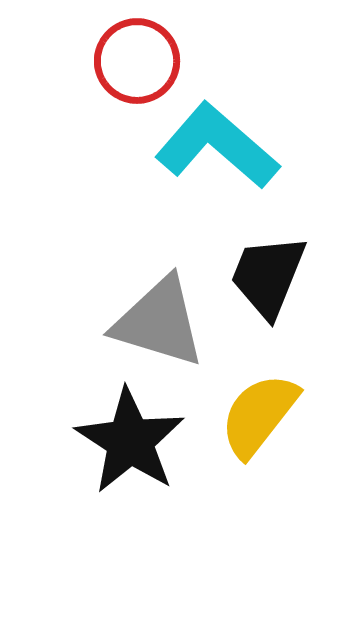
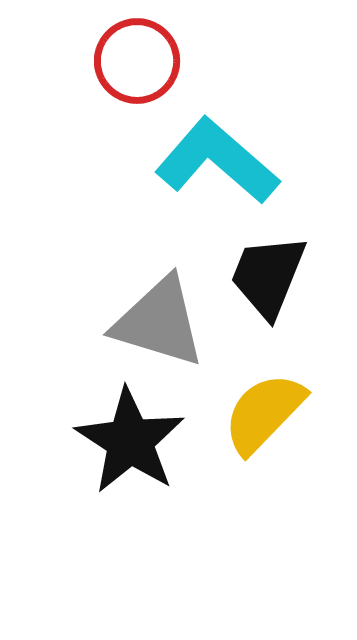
cyan L-shape: moved 15 px down
yellow semicircle: moved 5 px right, 2 px up; rotated 6 degrees clockwise
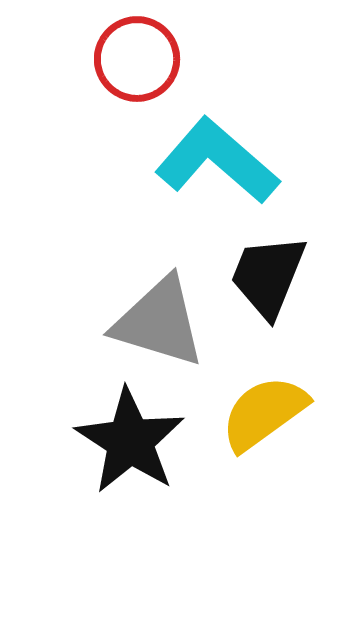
red circle: moved 2 px up
yellow semicircle: rotated 10 degrees clockwise
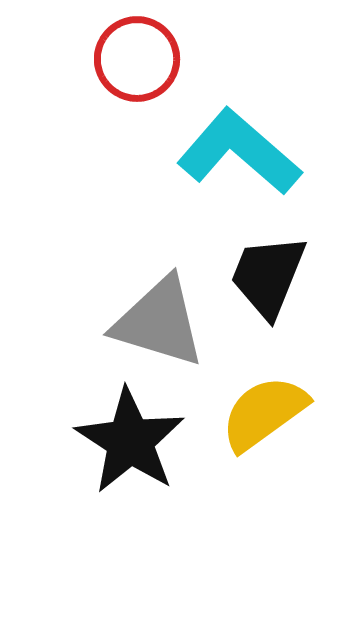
cyan L-shape: moved 22 px right, 9 px up
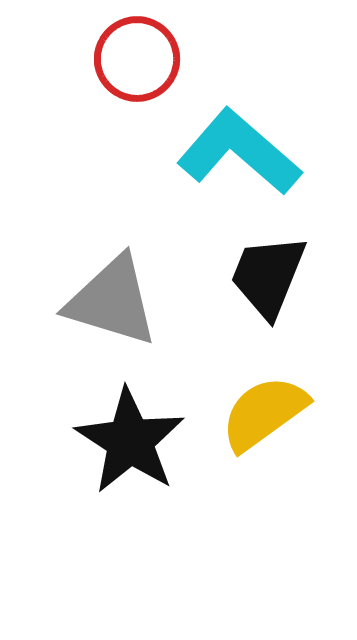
gray triangle: moved 47 px left, 21 px up
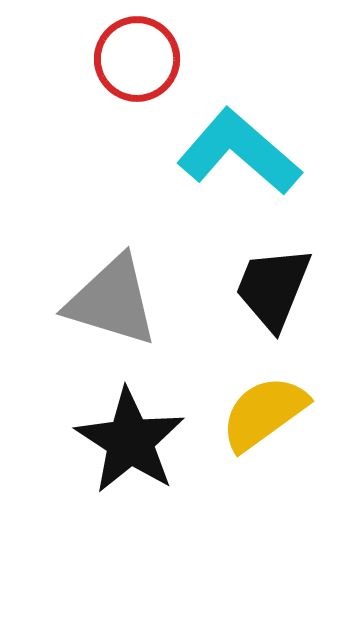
black trapezoid: moved 5 px right, 12 px down
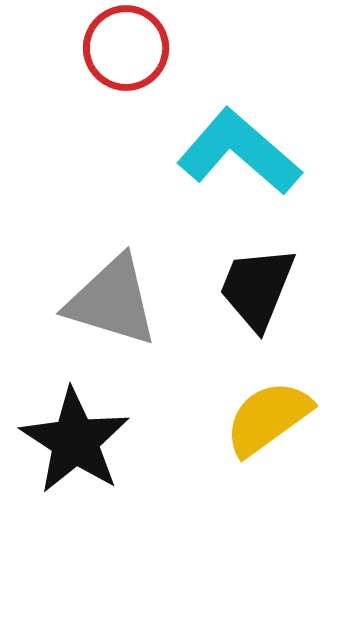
red circle: moved 11 px left, 11 px up
black trapezoid: moved 16 px left
yellow semicircle: moved 4 px right, 5 px down
black star: moved 55 px left
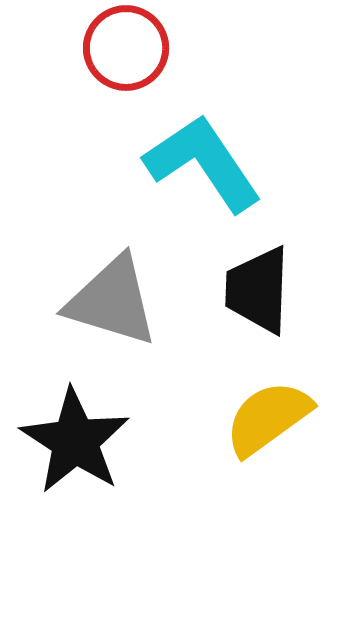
cyan L-shape: moved 36 px left, 11 px down; rotated 15 degrees clockwise
black trapezoid: moved 1 px right, 2 px down; rotated 20 degrees counterclockwise
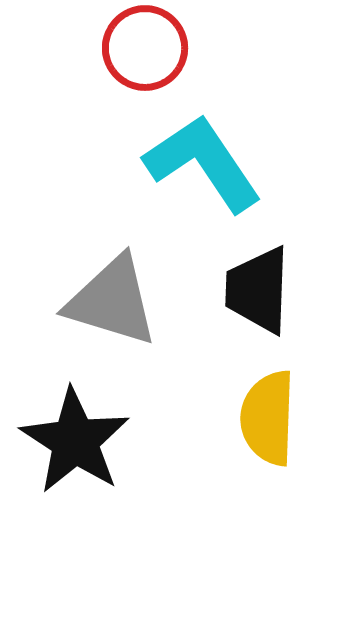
red circle: moved 19 px right
yellow semicircle: rotated 52 degrees counterclockwise
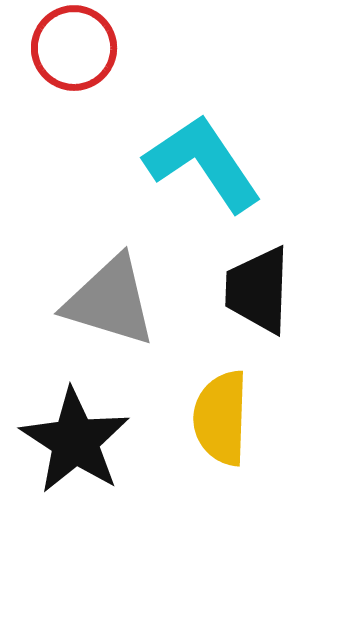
red circle: moved 71 px left
gray triangle: moved 2 px left
yellow semicircle: moved 47 px left
